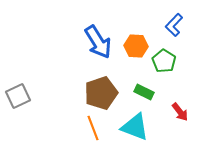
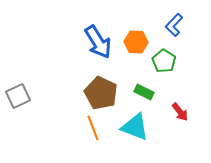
orange hexagon: moved 4 px up
brown pentagon: rotated 28 degrees counterclockwise
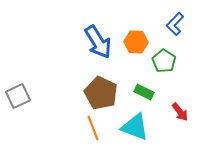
blue L-shape: moved 1 px right, 1 px up
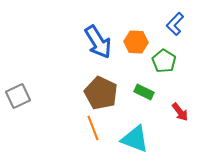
cyan triangle: moved 12 px down
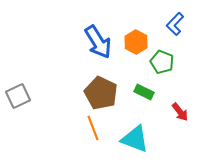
orange hexagon: rotated 25 degrees clockwise
green pentagon: moved 2 px left, 1 px down; rotated 10 degrees counterclockwise
